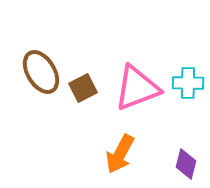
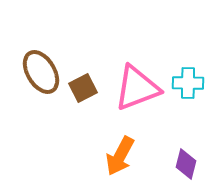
orange arrow: moved 2 px down
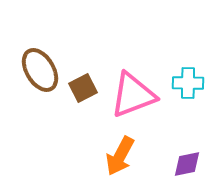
brown ellipse: moved 1 px left, 2 px up
pink triangle: moved 4 px left, 7 px down
purple diamond: moved 1 px right; rotated 64 degrees clockwise
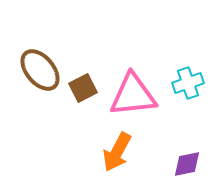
brown ellipse: rotated 9 degrees counterclockwise
cyan cross: rotated 20 degrees counterclockwise
pink triangle: rotated 15 degrees clockwise
orange arrow: moved 3 px left, 4 px up
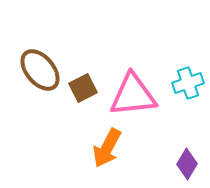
orange arrow: moved 10 px left, 4 px up
purple diamond: rotated 48 degrees counterclockwise
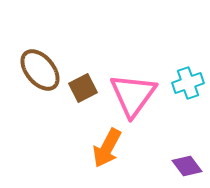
pink triangle: rotated 48 degrees counterclockwise
purple diamond: moved 2 px down; rotated 68 degrees counterclockwise
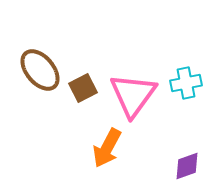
cyan cross: moved 2 px left; rotated 8 degrees clockwise
purple diamond: rotated 72 degrees counterclockwise
